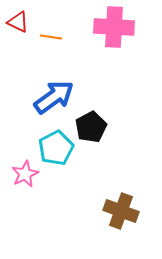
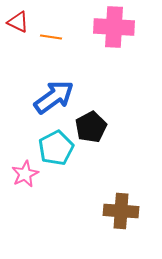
brown cross: rotated 16 degrees counterclockwise
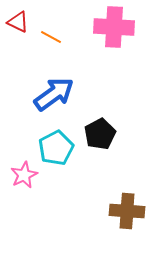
orange line: rotated 20 degrees clockwise
blue arrow: moved 3 px up
black pentagon: moved 9 px right, 7 px down
pink star: moved 1 px left, 1 px down
brown cross: moved 6 px right
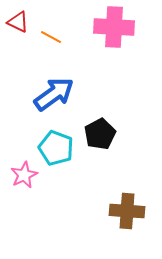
cyan pentagon: rotated 24 degrees counterclockwise
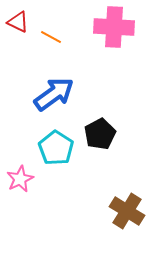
cyan pentagon: rotated 12 degrees clockwise
pink star: moved 4 px left, 4 px down
brown cross: rotated 28 degrees clockwise
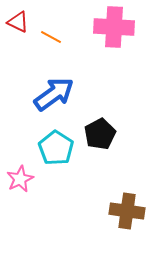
brown cross: rotated 24 degrees counterclockwise
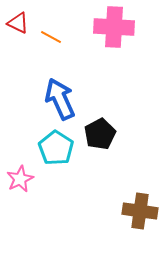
red triangle: moved 1 px down
blue arrow: moved 6 px right, 5 px down; rotated 78 degrees counterclockwise
brown cross: moved 13 px right
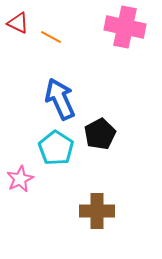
pink cross: moved 11 px right; rotated 9 degrees clockwise
brown cross: moved 43 px left; rotated 8 degrees counterclockwise
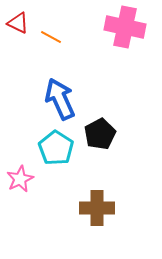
brown cross: moved 3 px up
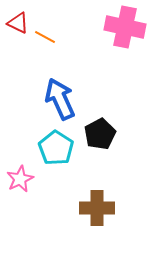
orange line: moved 6 px left
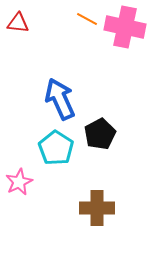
red triangle: rotated 20 degrees counterclockwise
orange line: moved 42 px right, 18 px up
pink star: moved 1 px left, 3 px down
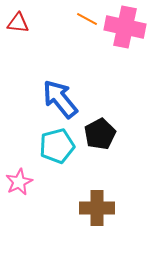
blue arrow: rotated 15 degrees counterclockwise
cyan pentagon: moved 1 px right, 2 px up; rotated 24 degrees clockwise
